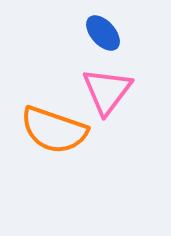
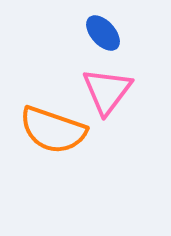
orange semicircle: moved 1 px left
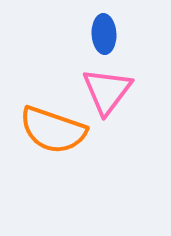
blue ellipse: moved 1 px right, 1 px down; rotated 39 degrees clockwise
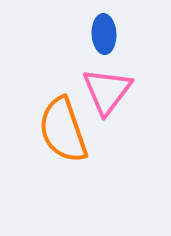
orange semicircle: moved 10 px right; rotated 52 degrees clockwise
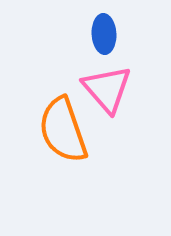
pink triangle: moved 2 px up; rotated 18 degrees counterclockwise
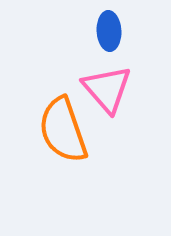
blue ellipse: moved 5 px right, 3 px up
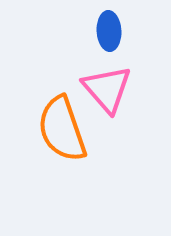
orange semicircle: moved 1 px left, 1 px up
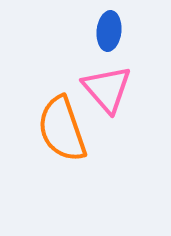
blue ellipse: rotated 9 degrees clockwise
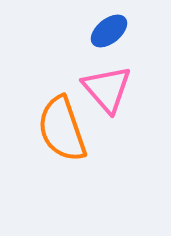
blue ellipse: rotated 45 degrees clockwise
